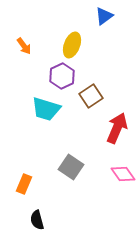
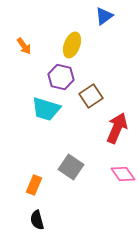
purple hexagon: moved 1 px left, 1 px down; rotated 20 degrees counterclockwise
orange rectangle: moved 10 px right, 1 px down
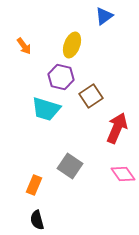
gray square: moved 1 px left, 1 px up
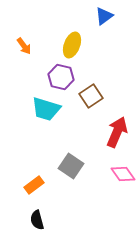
red arrow: moved 4 px down
gray square: moved 1 px right
orange rectangle: rotated 30 degrees clockwise
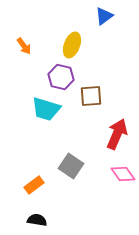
brown square: rotated 30 degrees clockwise
red arrow: moved 2 px down
black semicircle: rotated 114 degrees clockwise
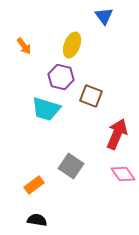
blue triangle: rotated 30 degrees counterclockwise
brown square: rotated 25 degrees clockwise
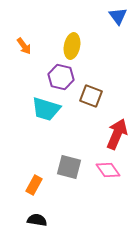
blue triangle: moved 14 px right
yellow ellipse: moved 1 px down; rotated 10 degrees counterclockwise
gray square: moved 2 px left, 1 px down; rotated 20 degrees counterclockwise
pink diamond: moved 15 px left, 4 px up
orange rectangle: rotated 24 degrees counterclockwise
